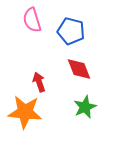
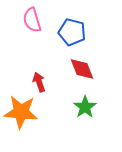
blue pentagon: moved 1 px right, 1 px down
red diamond: moved 3 px right
green star: rotated 10 degrees counterclockwise
orange star: moved 4 px left
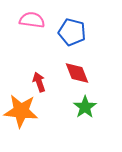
pink semicircle: rotated 115 degrees clockwise
red diamond: moved 5 px left, 4 px down
orange star: moved 1 px up
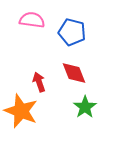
red diamond: moved 3 px left
orange star: rotated 16 degrees clockwise
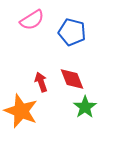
pink semicircle: rotated 140 degrees clockwise
red diamond: moved 2 px left, 6 px down
red arrow: moved 2 px right
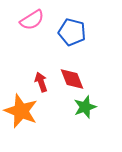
green star: rotated 15 degrees clockwise
